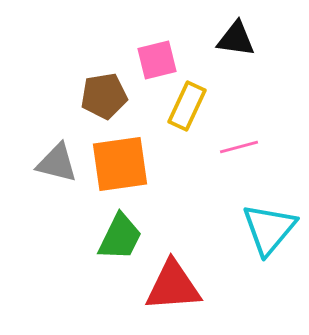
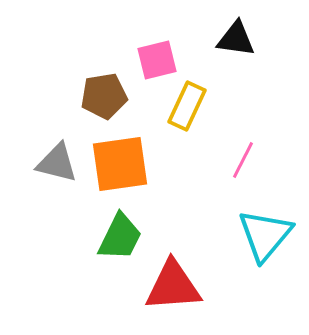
pink line: moved 4 px right, 13 px down; rotated 48 degrees counterclockwise
cyan triangle: moved 4 px left, 6 px down
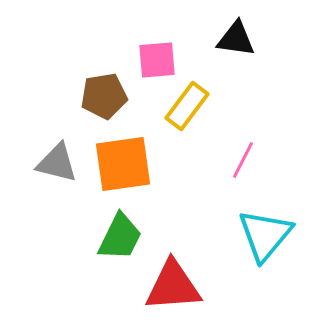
pink square: rotated 9 degrees clockwise
yellow rectangle: rotated 12 degrees clockwise
orange square: moved 3 px right
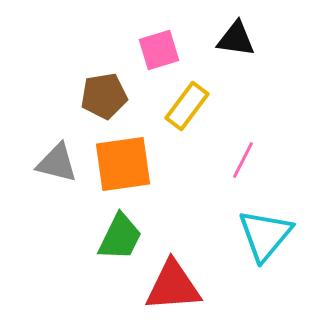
pink square: moved 2 px right, 10 px up; rotated 12 degrees counterclockwise
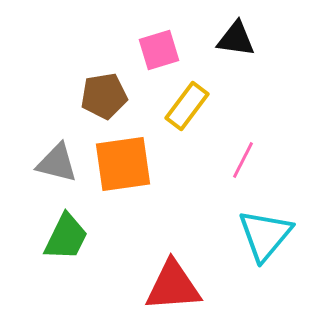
green trapezoid: moved 54 px left
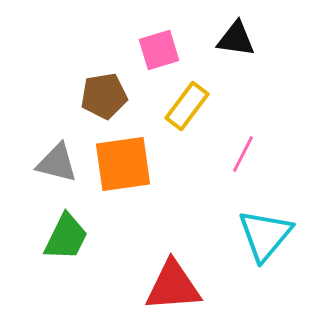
pink line: moved 6 px up
